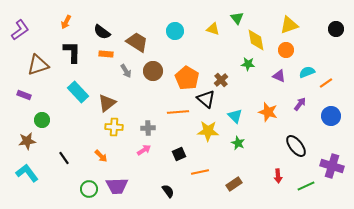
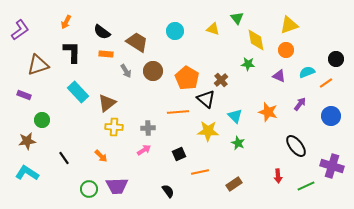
black circle at (336, 29): moved 30 px down
cyan L-shape at (27, 173): rotated 20 degrees counterclockwise
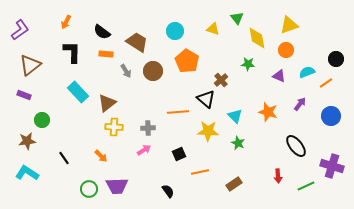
yellow diamond at (256, 40): moved 1 px right, 2 px up
brown triangle at (38, 65): moved 8 px left; rotated 20 degrees counterclockwise
orange pentagon at (187, 78): moved 17 px up
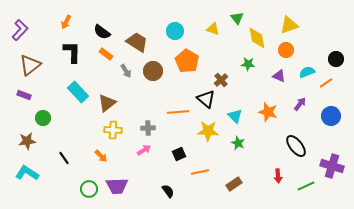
purple L-shape at (20, 30): rotated 10 degrees counterclockwise
orange rectangle at (106, 54): rotated 32 degrees clockwise
green circle at (42, 120): moved 1 px right, 2 px up
yellow cross at (114, 127): moved 1 px left, 3 px down
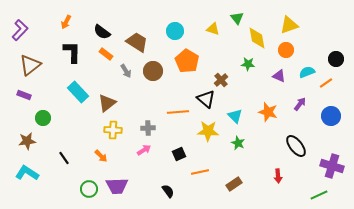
green line at (306, 186): moved 13 px right, 9 px down
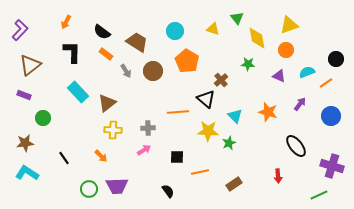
brown star at (27, 141): moved 2 px left, 2 px down
green star at (238, 143): moved 9 px left; rotated 24 degrees clockwise
black square at (179, 154): moved 2 px left, 3 px down; rotated 24 degrees clockwise
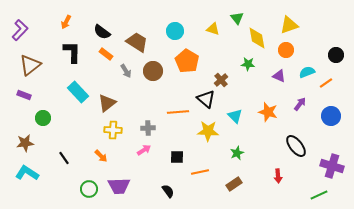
black circle at (336, 59): moved 4 px up
green star at (229, 143): moved 8 px right, 10 px down
purple trapezoid at (117, 186): moved 2 px right
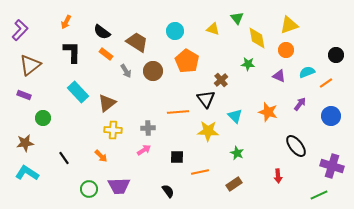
black triangle at (206, 99): rotated 12 degrees clockwise
green star at (237, 153): rotated 24 degrees counterclockwise
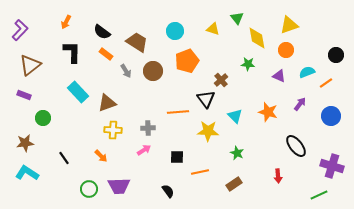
orange pentagon at (187, 61): rotated 20 degrees clockwise
brown triangle at (107, 103): rotated 18 degrees clockwise
